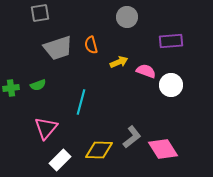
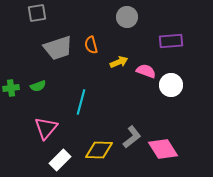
gray square: moved 3 px left
green semicircle: moved 1 px down
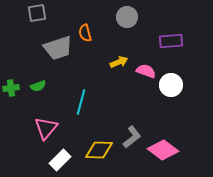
orange semicircle: moved 6 px left, 12 px up
pink diamond: moved 1 px down; rotated 20 degrees counterclockwise
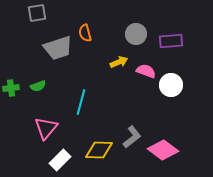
gray circle: moved 9 px right, 17 px down
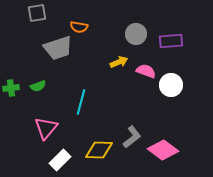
orange semicircle: moved 6 px left, 6 px up; rotated 66 degrees counterclockwise
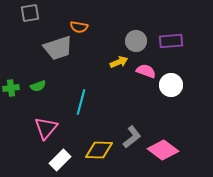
gray square: moved 7 px left
gray circle: moved 7 px down
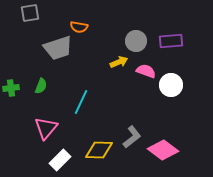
green semicircle: moved 3 px right; rotated 49 degrees counterclockwise
cyan line: rotated 10 degrees clockwise
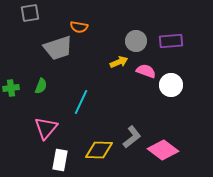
white rectangle: rotated 35 degrees counterclockwise
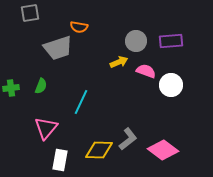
gray L-shape: moved 4 px left, 2 px down
